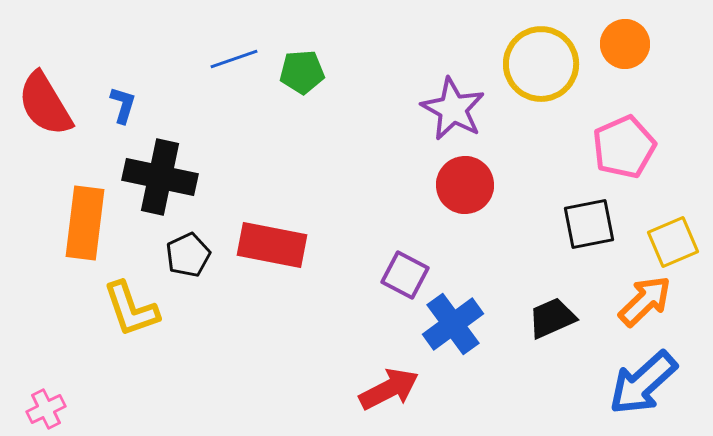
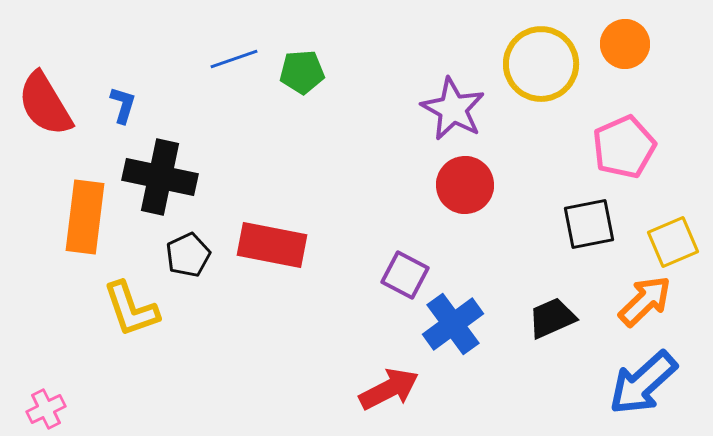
orange rectangle: moved 6 px up
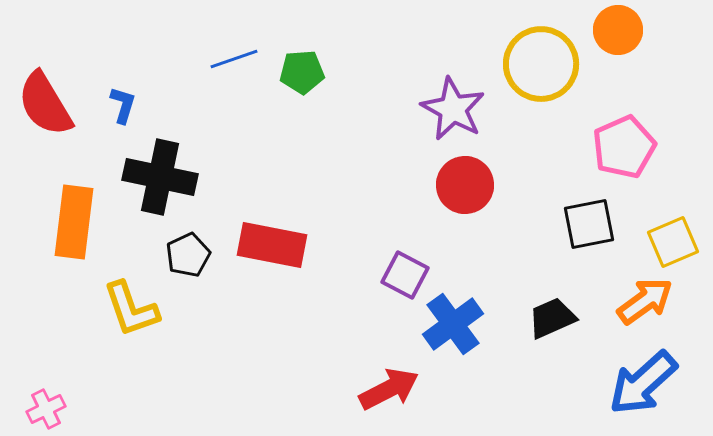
orange circle: moved 7 px left, 14 px up
orange rectangle: moved 11 px left, 5 px down
orange arrow: rotated 8 degrees clockwise
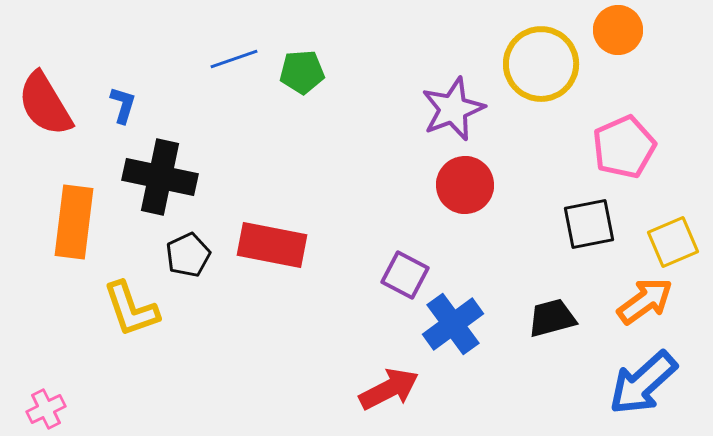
purple star: rotated 22 degrees clockwise
black trapezoid: rotated 9 degrees clockwise
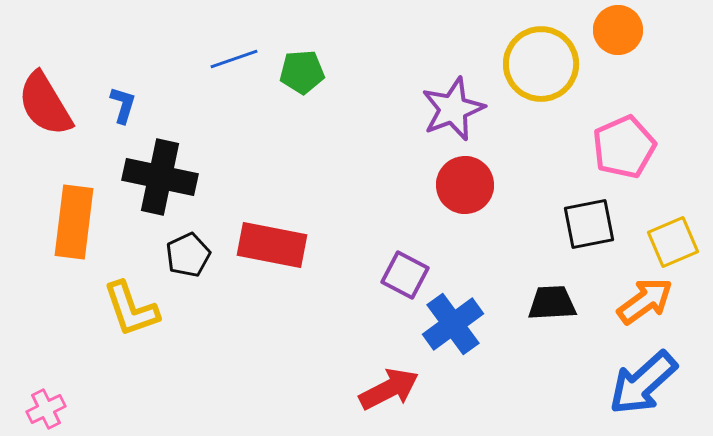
black trapezoid: moved 15 px up; rotated 12 degrees clockwise
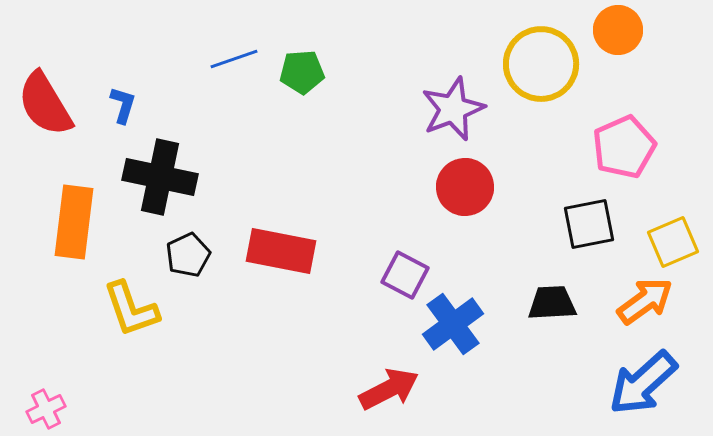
red circle: moved 2 px down
red rectangle: moved 9 px right, 6 px down
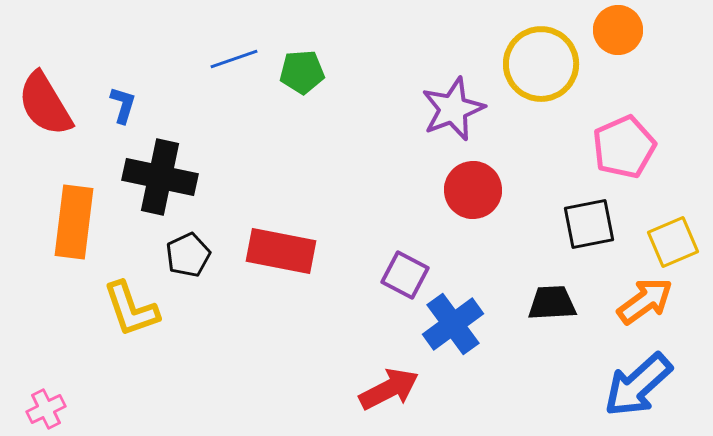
red circle: moved 8 px right, 3 px down
blue arrow: moved 5 px left, 2 px down
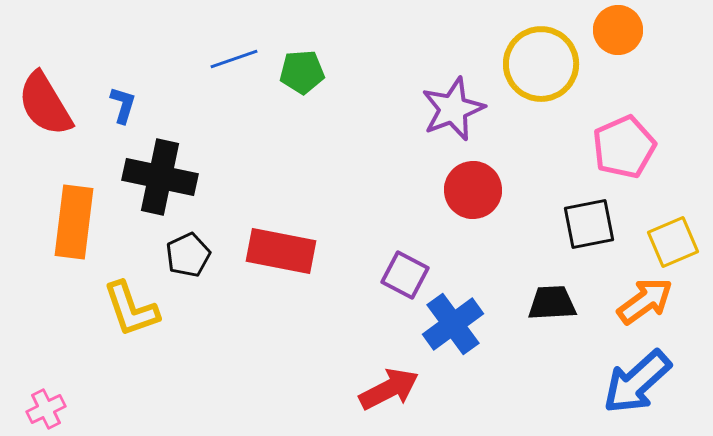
blue arrow: moved 1 px left, 3 px up
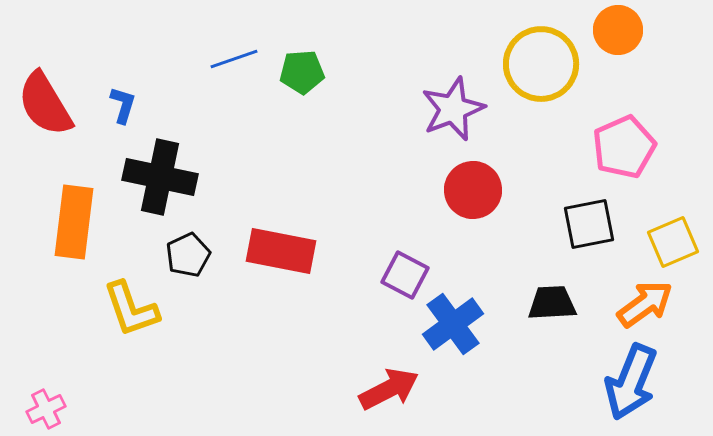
orange arrow: moved 3 px down
blue arrow: moved 6 px left; rotated 26 degrees counterclockwise
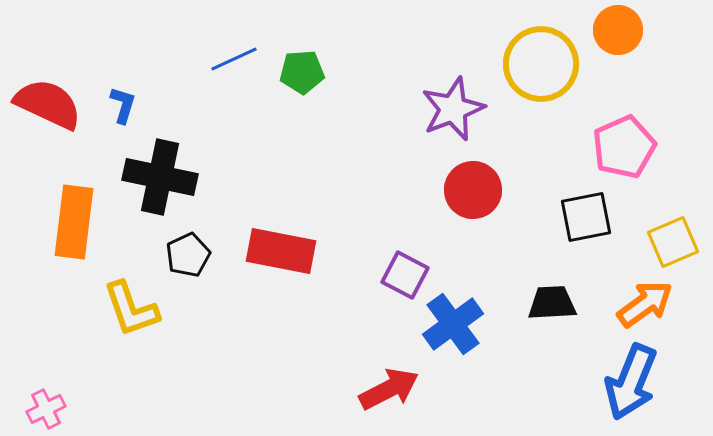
blue line: rotated 6 degrees counterclockwise
red semicircle: moved 3 px right; rotated 146 degrees clockwise
black square: moved 3 px left, 7 px up
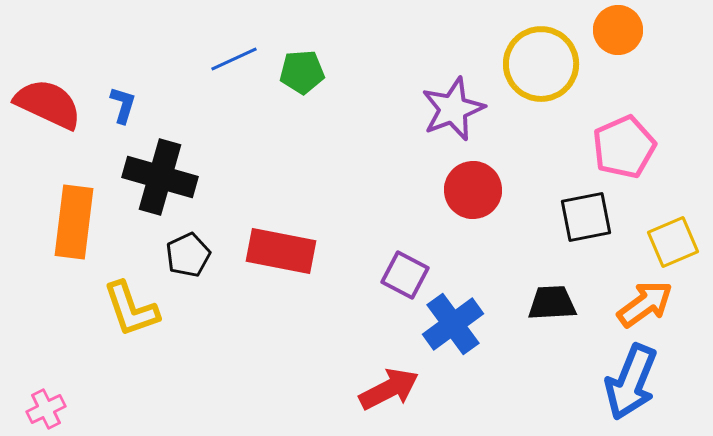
black cross: rotated 4 degrees clockwise
